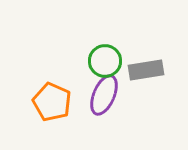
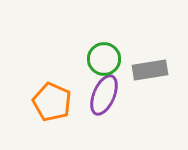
green circle: moved 1 px left, 2 px up
gray rectangle: moved 4 px right
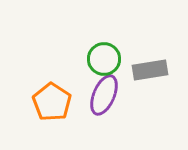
orange pentagon: rotated 9 degrees clockwise
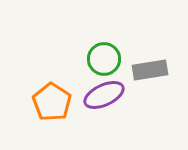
purple ellipse: rotated 42 degrees clockwise
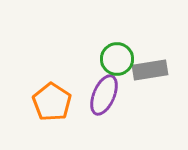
green circle: moved 13 px right
purple ellipse: rotated 42 degrees counterclockwise
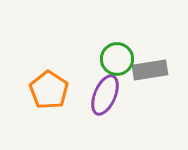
purple ellipse: moved 1 px right
orange pentagon: moved 3 px left, 12 px up
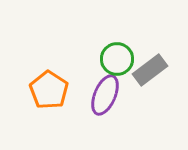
gray rectangle: rotated 28 degrees counterclockwise
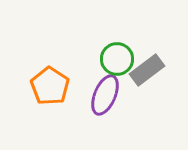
gray rectangle: moved 3 px left
orange pentagon: moved 1 px right, 4 px up
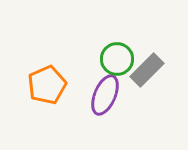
gray rectangle: rotated 8 degrees counterclockwise
orange pentagon: moved 3 px left, 1 px up; rotated 15 degrees clockwise
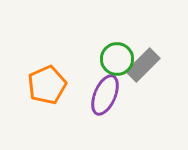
gray rectangle: moved 4 px left, 5 px up
